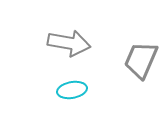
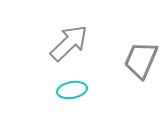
gray arrow: rotated 54 degrees counterclockwise
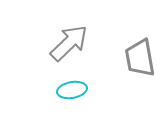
gray trapezoid: moved 1 px left, 2 px up; rotated 33 degrees counterclockwise
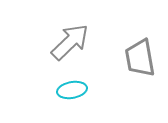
gray arrow: moved 1 px right, 1 px up
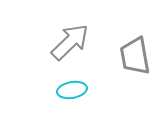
gray trapezoid: moved 5 px left, 2 px up
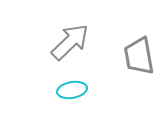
gray trapezoid: moved 4 px right
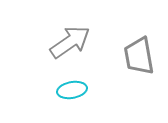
gray arrow: rotated 9 degrees clockwise
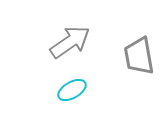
cyan ellipse: rotated 20 degrees counterclockwise
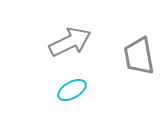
gray arrow: rotated 9 degrees clockwise
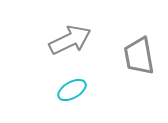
gray arrow: moved 2 px up
